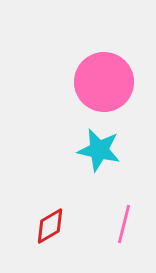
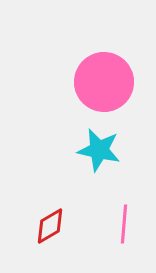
pink line: rotated 9 degrees counterclockwise
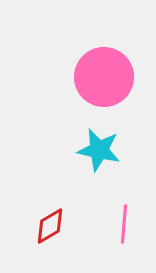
pink circle: moved 5 px up
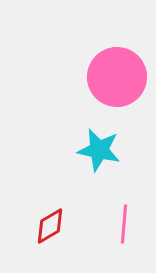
pink circle: moved 13 px right
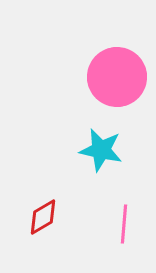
cyan star: moved 2 px right
red diamond: moved 7 px left, 9 px up
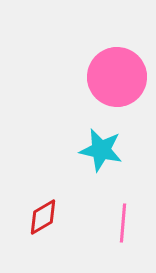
pink line: moved 1 px left, 1 px up
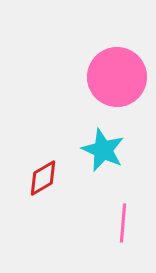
cyan star: moved 2 px right; rotated 12 degrees clockwise
red diamond: moved 39 px up
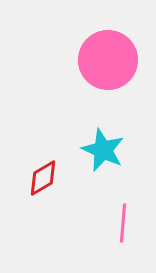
pink circle: moved 9 px left, 17 px up
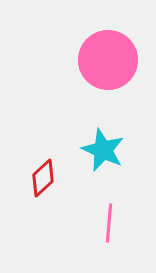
red diamond: rotated 12 degrees counterclockwise
pink line: moved 14 px left
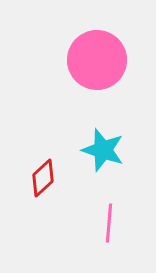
pink circle: moved 11 px left
cyan star: rotated 6 degrees counterclockwise
